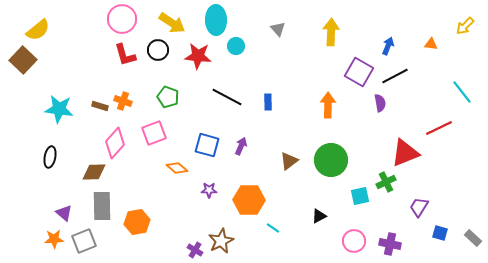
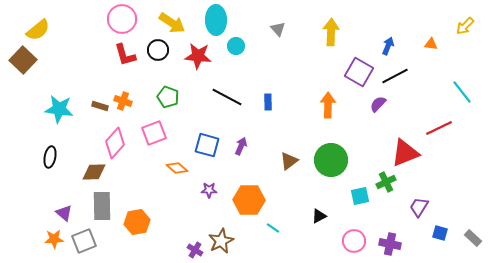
purple semicircle at (380, 103): moved 2 px left, 1 px down; rotated 126 degrees counterclockwise
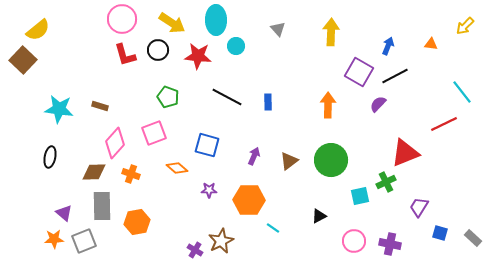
orange cross at (123, 101): moved 8 px right, 73 px down
red line at (439, 128): moved 5 px right, 4 px up
purple arrow at (241, 146): moved 13 px right, 10 px down
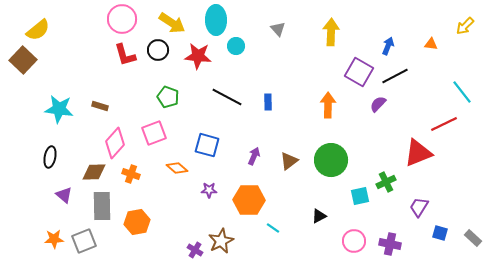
red triangle at (405, 153): moved 13 px right
purple triangle at (64, 213): moved 18 px up
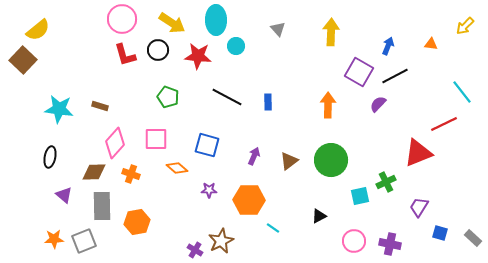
pink square at (154, 133): moved 2 px right, 6 px down; rotated 20 degrees clockwise
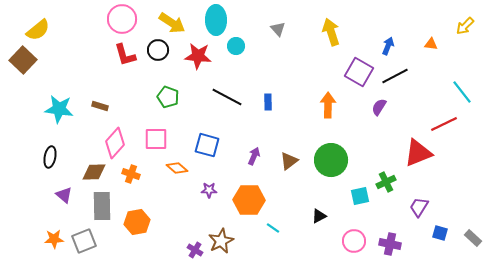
yellow arrow at (331, 32): rotated 20 degrees counterclockwise
purple semicircle at (378, 104): moved 1 px right, 3 px down; rotated 12 degrees counterclockwise
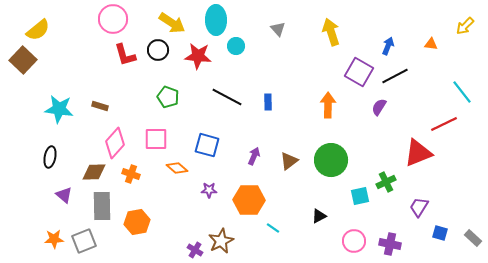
pink circle at (122, 19): moved 9 px left
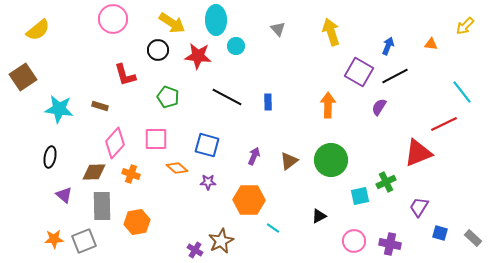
red L-shape at (125, 55): moved 20 px down
brown square at (23, 60): moved 17 px down; rotated 12 degrees clockwise
purple star at (209, 190): moved 1 px left, 8 px up
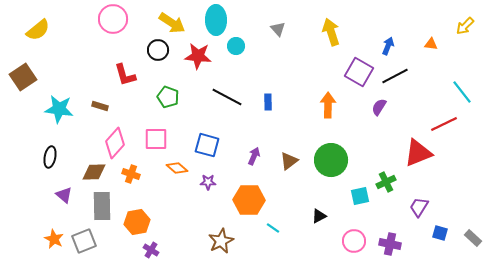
orange star at (54, 239): rotated 30 degrees clockwise
purple cross at (195, 250): moved 44 px left
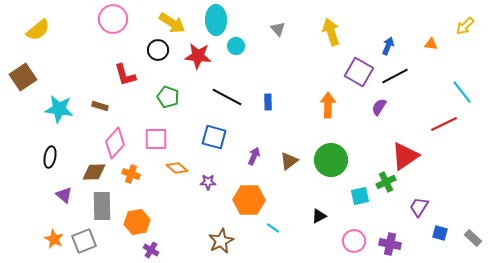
blue square at (207, 145): moved 7 px right, 8 px up
red triangle at (418, 153): moved 13 px left, 3 px down; rotated 12 degrees counterclockwise
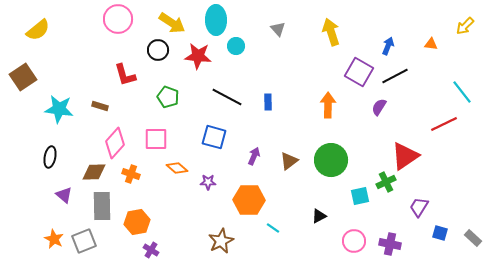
pink circle at (113, 19): moved 5 px right
